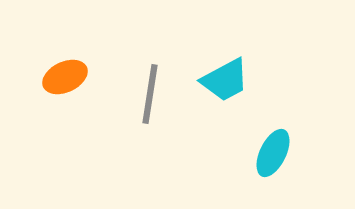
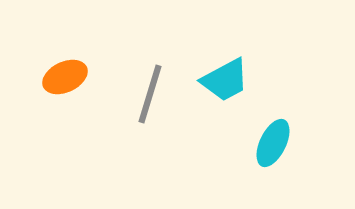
gray line: rotated 8 degrees clockwise
cyan ellipse: moved 10 px up
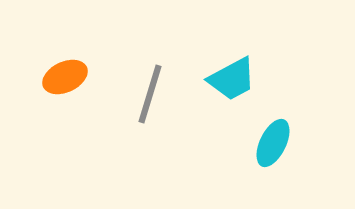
cyan trapezoid: moved 7 px right, 1 px up
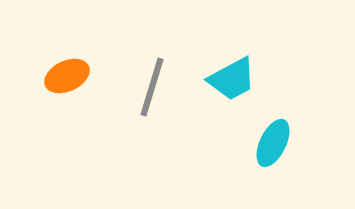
orange ellipse: moved 2 px right, 1 px up
gray line: moved 2 px right, 7 px up
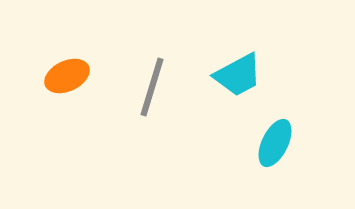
cyan trapezoid: moved 6 px right, 4 px up
cyan ellipse: moved 2 px right
